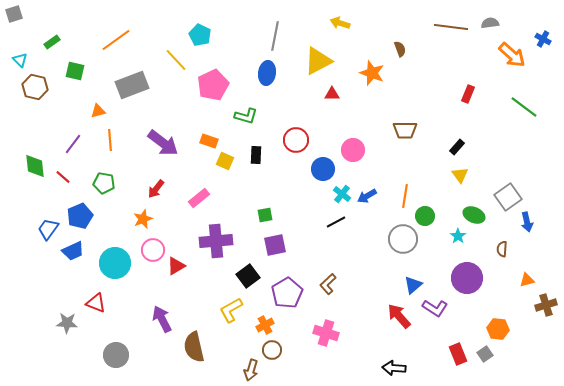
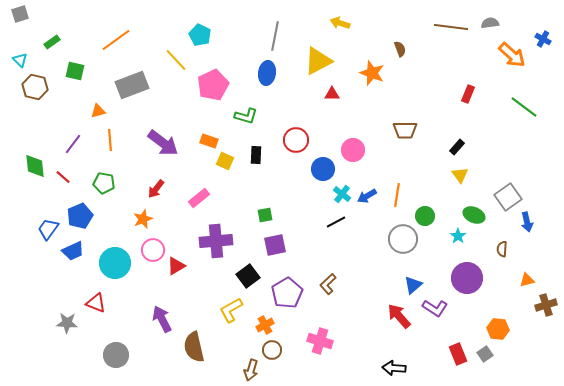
gray square at (14, 14): moved 6 px right
orange line at (405, 196): moved 8 px left, 1 px up
pink cross at (326, 333): moved 6 px left, 8 px down
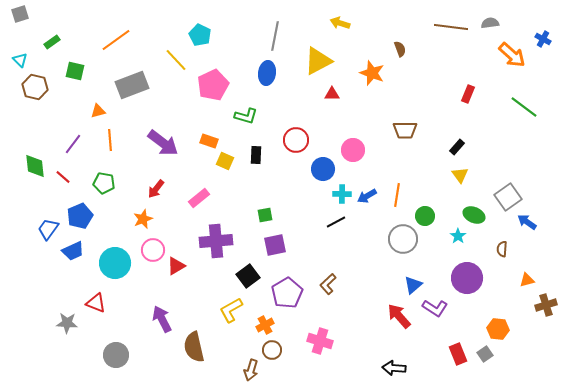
cyan cross at (342, 194): rotated 36 degrees counterclockwise
blue arrow at (527, 222): rotated 138 degrees clockwise
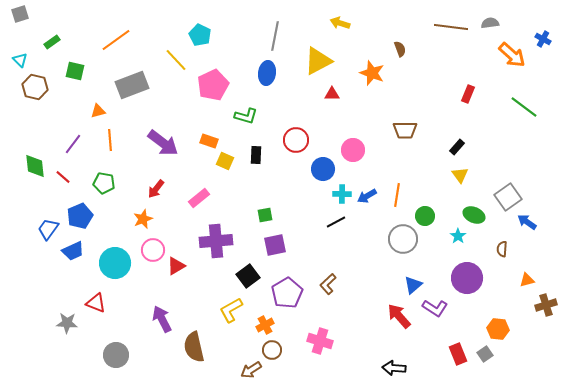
brown arrow at (251, 370): rotated 40 degrees clockwise
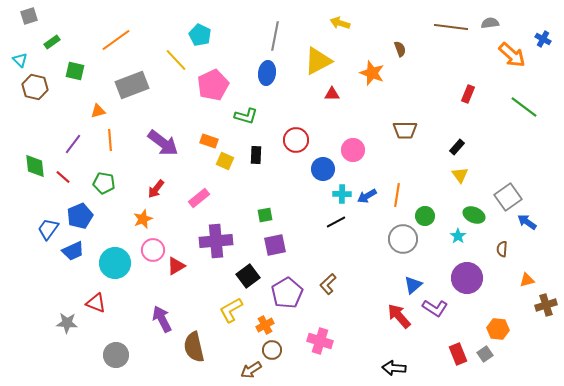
gray square at (20, 14): moved 9 px right, 2 px down
